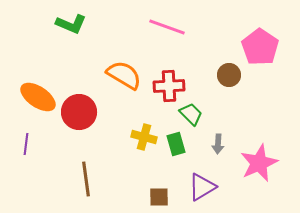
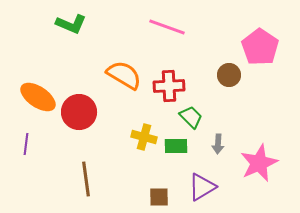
green trapezoid: moved 3 px down
green rectangle: moved 2 px down; rotated 75 degrees counterclockwise
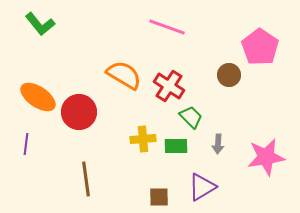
green L-shape: moved 31 px left; rotated 28 degrees clockwise
red cross: rotated 36 degrees clockwise
yellow cross: moved 1 px left, 2 px down; rotated 20 degrees counterclockwise
pink star: moved 7 px right, 6 px up; rotated 15 degrees clockwise
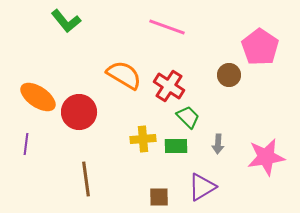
green L-shape: moved 26 px right, 3 px up
green trapezoid: moved 3 px left
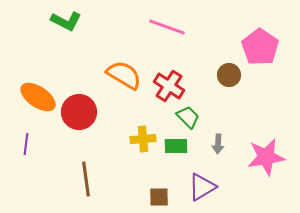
green L-shape: rotated 24 degrees counterclockwise
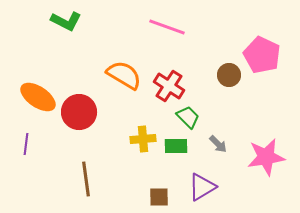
pink pentagon: moved 2 px right, 8 px down; rotated 9 degrees counterclockwise
gray arrow: rotated 48 degrees counterclockwise
